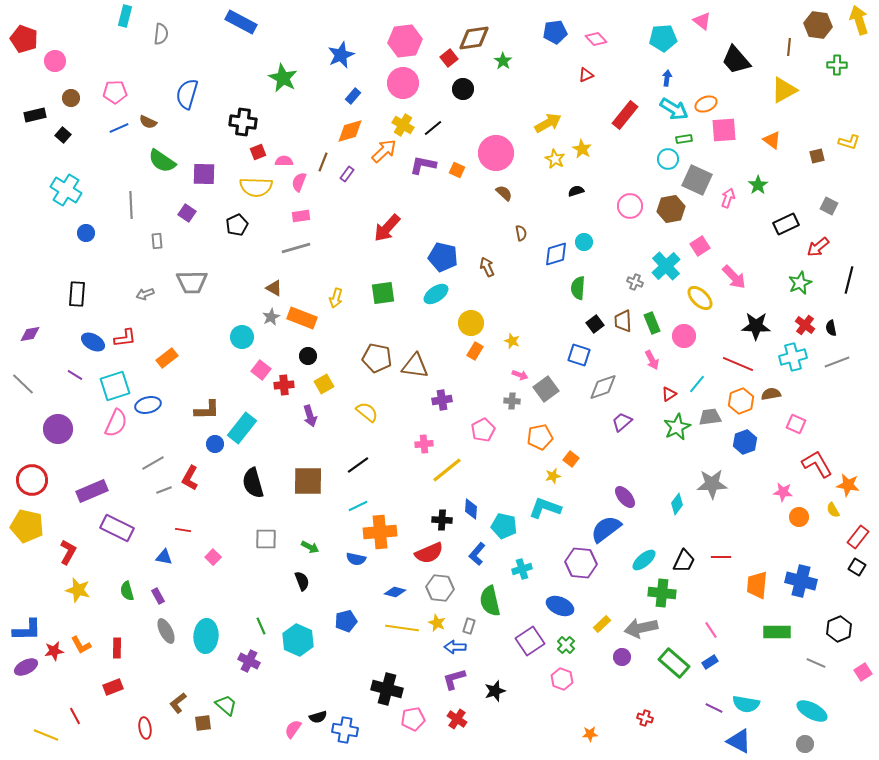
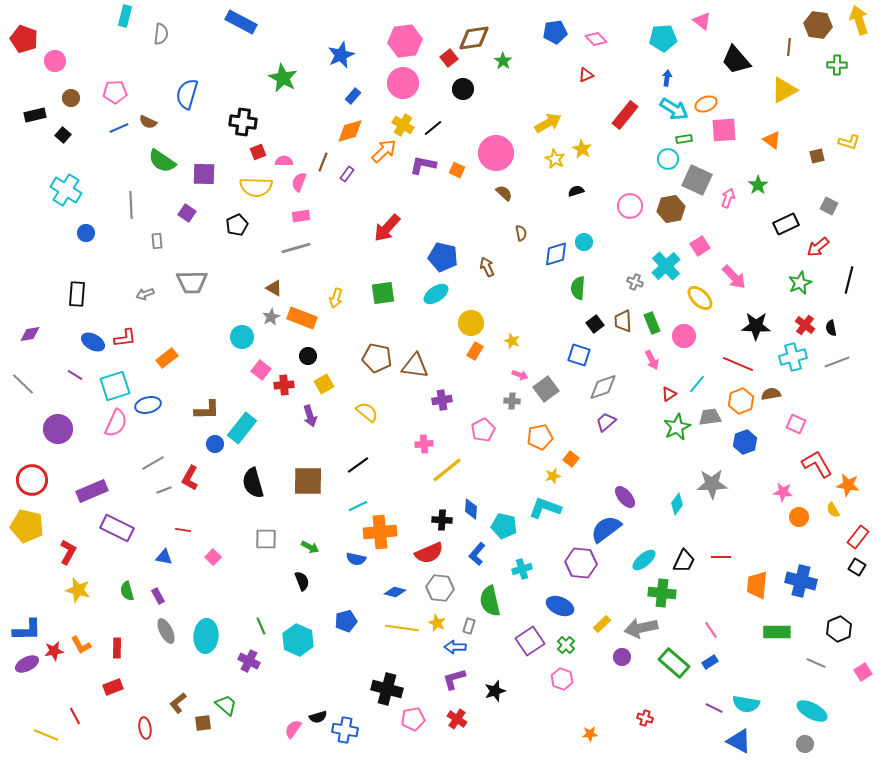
purple trapezoid at (622, 422): moved 16 px left
purple ellipse at (26, 667): moved 1 px right, 3 px up
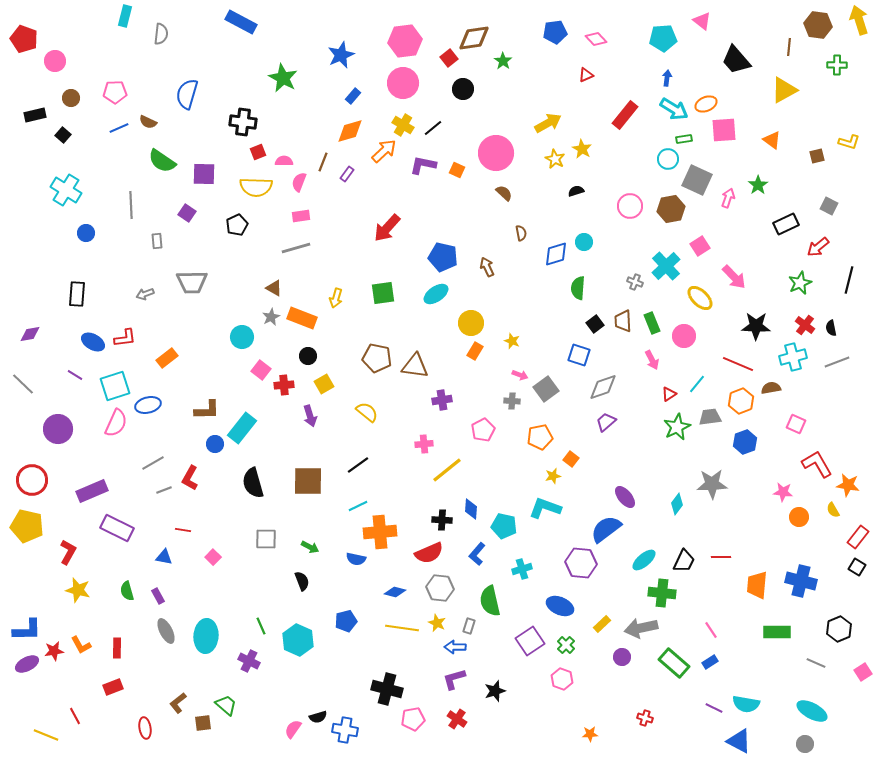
brown semicircle at (771, 394): moved 6 px up
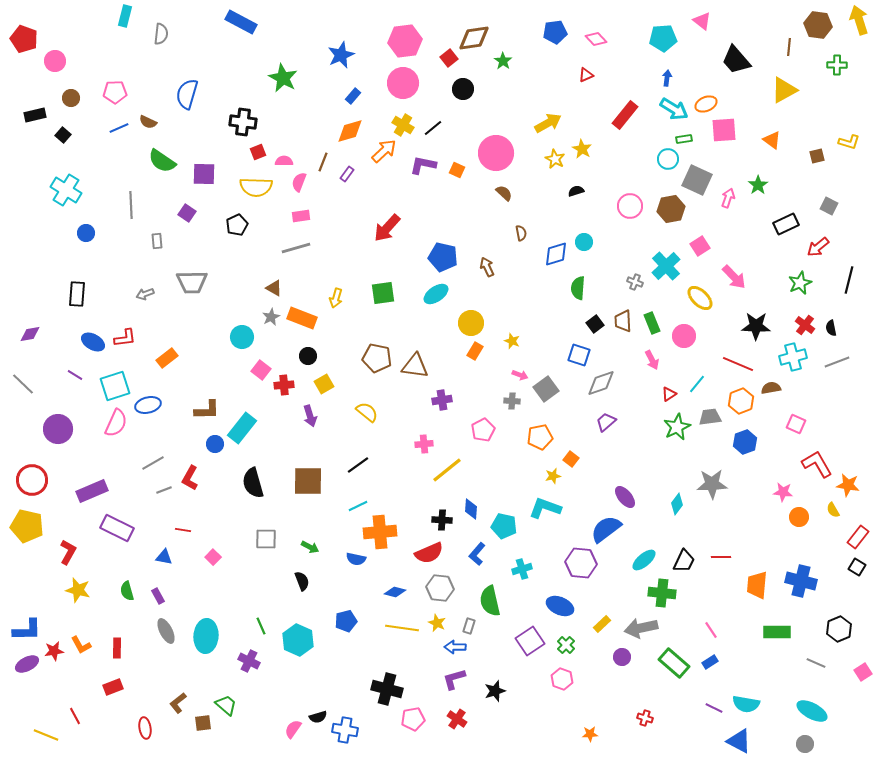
gray diamond at (603, 387): moved 2 px left, 4 px up
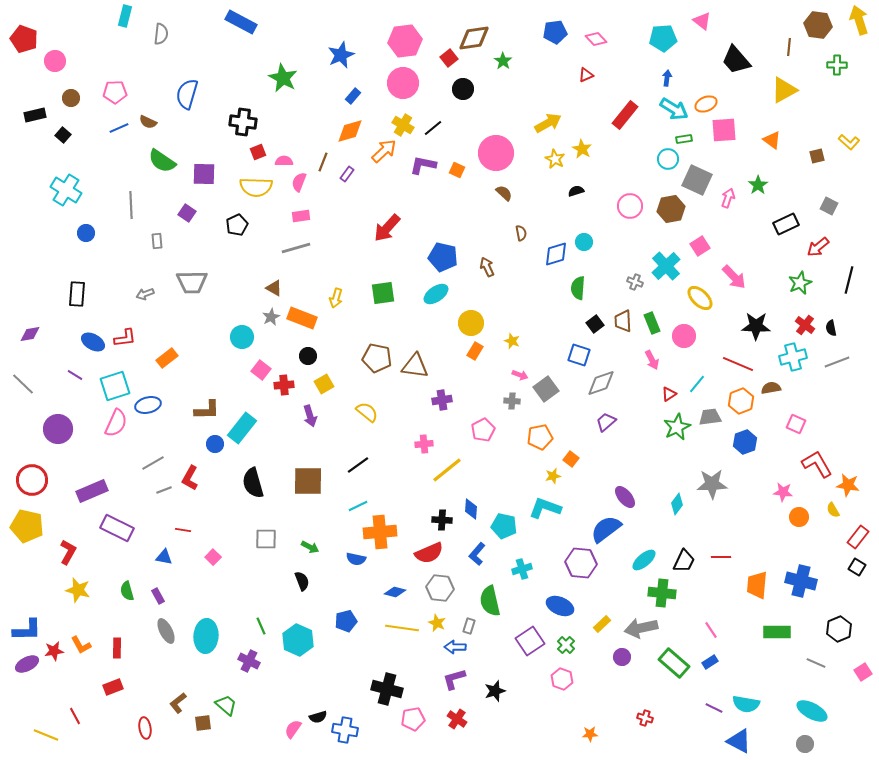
yellow L-shape at (849, 142): rotated 25 degrees clockwise
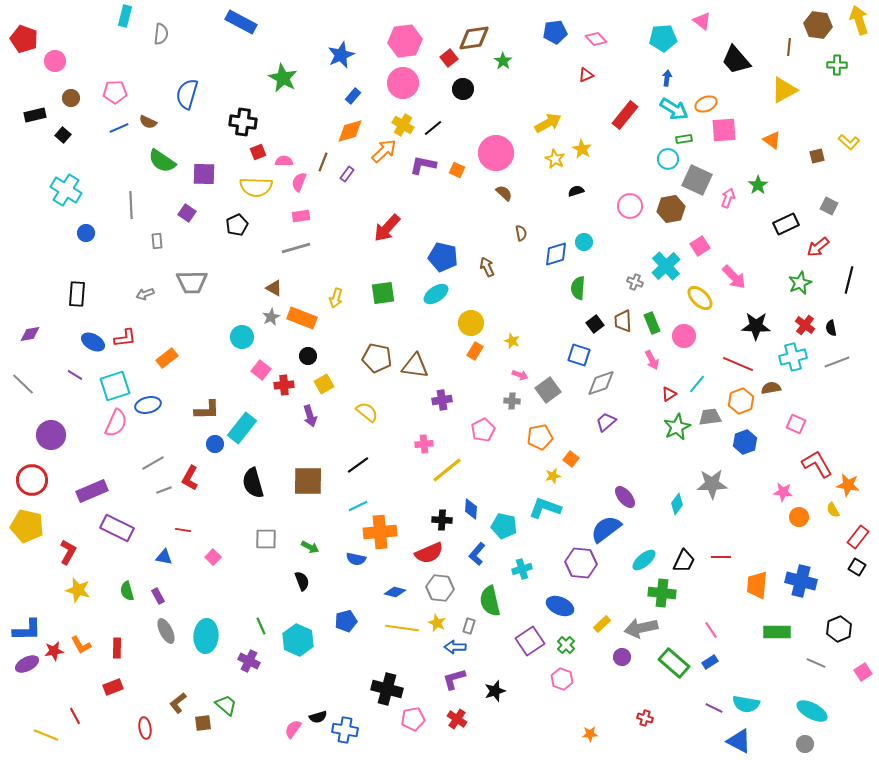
gray square at (546, 389): moved 2 px right, 1 px down
purple circle at (58, 429): moved 7 px left, 6 px down
